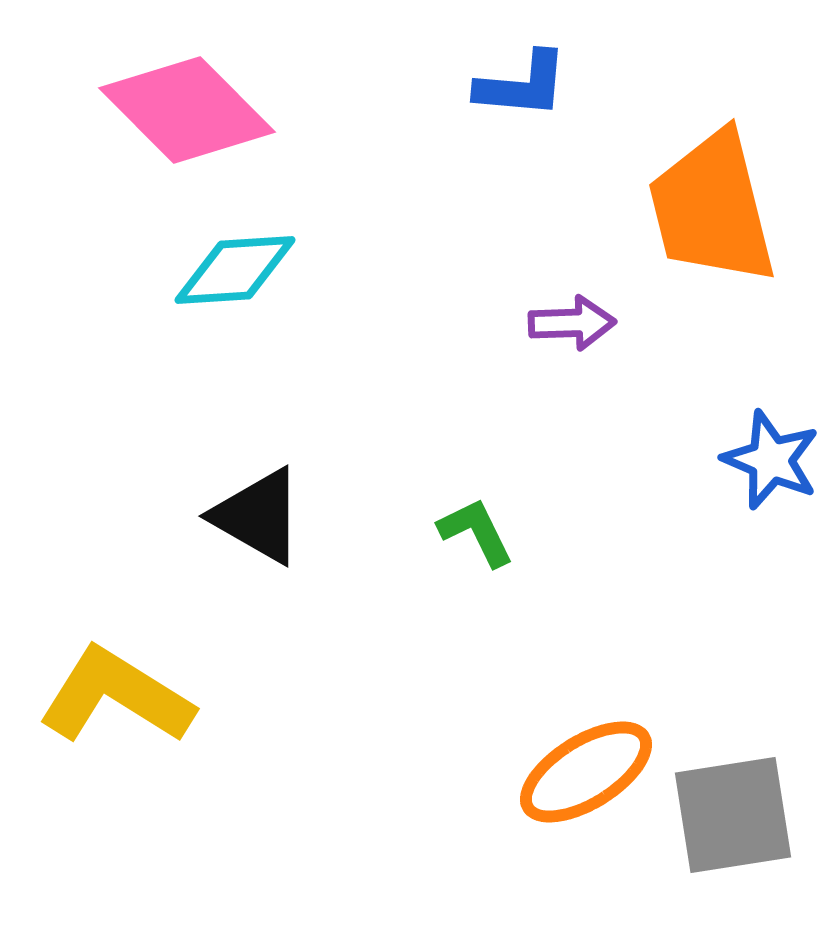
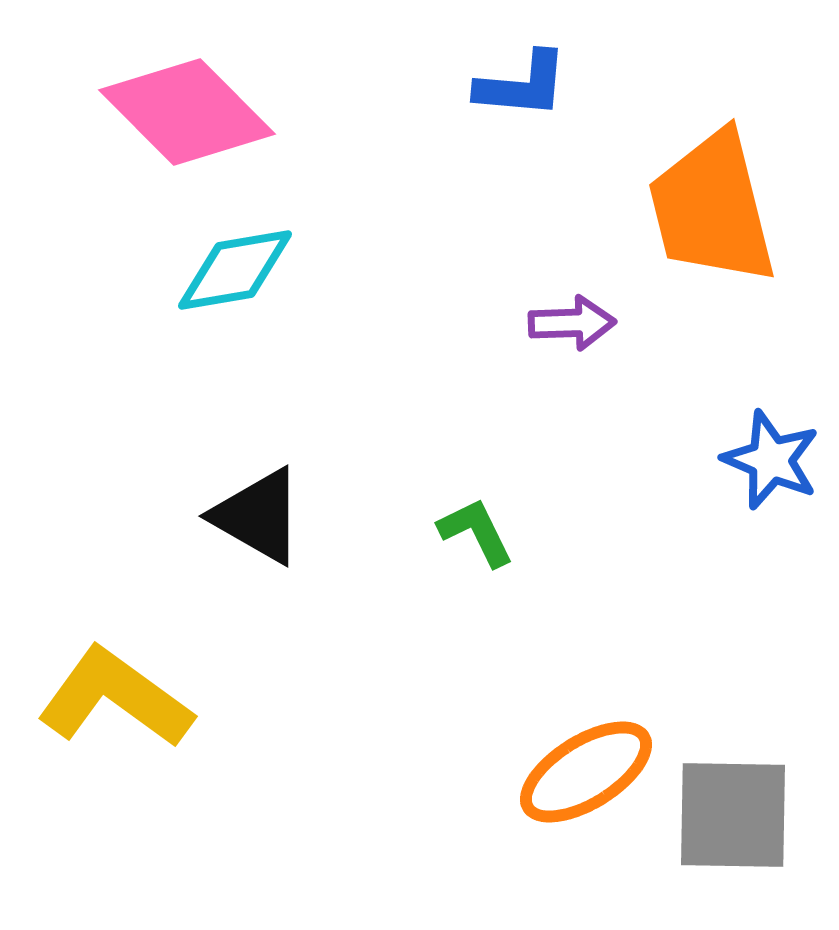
pink diamond: moved 2 px down
cyan diamond: rotated 6 degrees counterclockwise
yellow L-shape: moved 1 px left, 2 px down; rotated 4 degrees clockwise
gray square: rotated 10 degrees clockwise
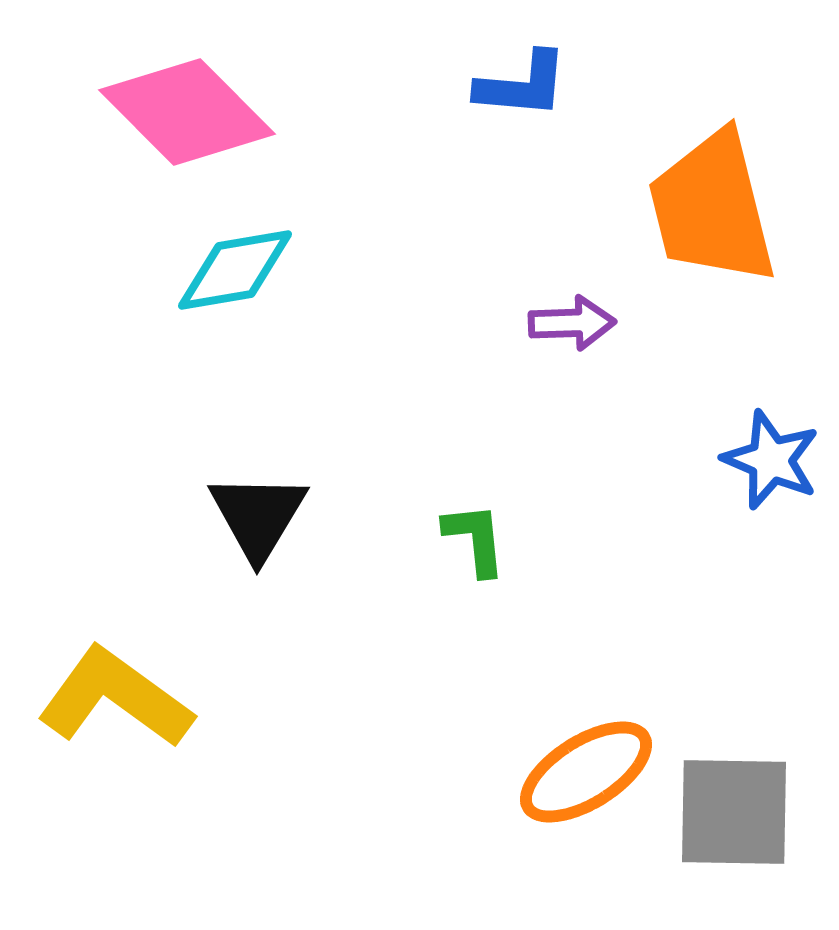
black triangle: rotated 31 degrees clockwise
green L-shape: moved 1 px left, 7 px down; rotated 20 degrees clockwise
gray square: moved 1 px right, 3 px up
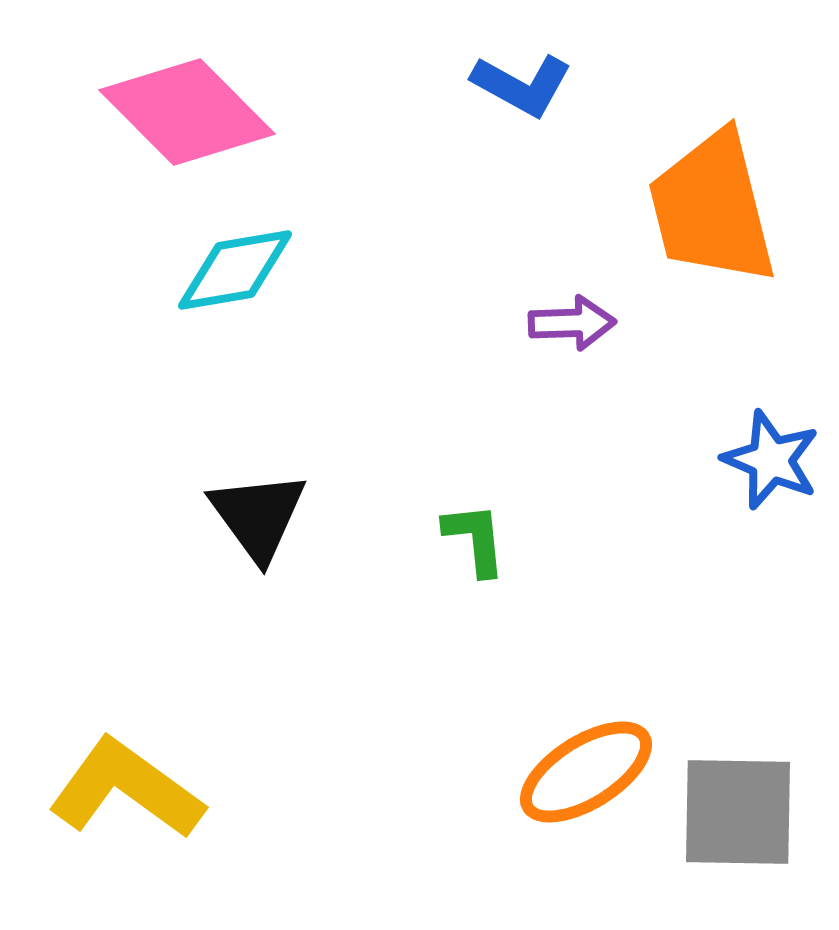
blue L-shape: rotated 24 degrees clockwise
black triangle: rotated 7 degrees counterclockwise
yellow L-shape: moved 11 px right, 91 px down
gray square: moved 4 px right
